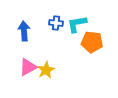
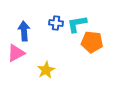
pink triangle: moved 12 px left, 14 px up
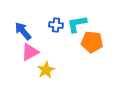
blue cross: moved 2 px down
blue arrow: moved 1 px left; rotated 36 degrees counterclockwise
pink triangle: moved 14 px right, 1 px up
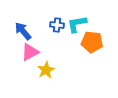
blue cross: moved 1 px right
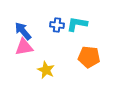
cyan L-shape: rotated 20 degrees clockwise
orange pentagon: moved 3 px left, 15 px down
pink triangle: moved 6 px left, 5 px up; rotated 18 degrees clockwise
yellow star: rotated 18 degrees counterclockwise
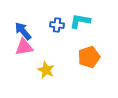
cyan L-shape: moved 3 px right, 3 px up
orange pentagon: rotated 25 degrees counterclockwise
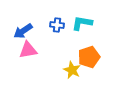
cyan L-shape: moved 2 px right, 2 px down
blue arrow: rotated 84 degrees counterclockwise
pink triangle: moved 4 px right, 3 px down
yellow star: moved 26 px right
